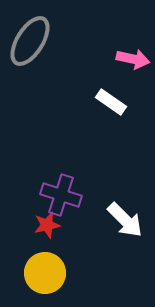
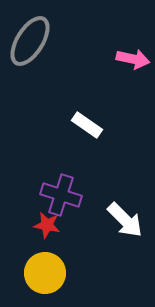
white rectangle: moved 24 px left, 23 px down
red star: rotated 24 degrees clockwise
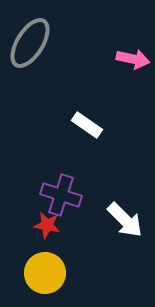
gray ellipse: moved 2 px down
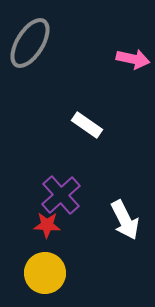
purple cross: rotated 30 degrees clockwise
white arrow: rotated 18 degrees clockwise
red star: rotated 8 degrees counterclockwise
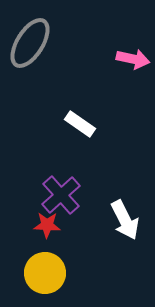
white rectangle: moved 7 px left, 1 px up
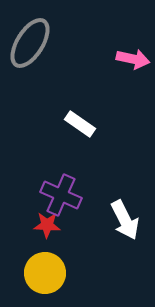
purple cross: rotated 24 degrees counterclockwise
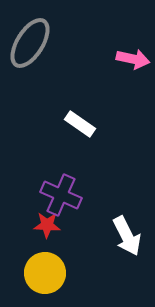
white arrow: moved 2 px right, 16 px down
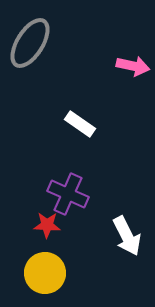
pink arrow: moved 7 px down
purple cross: moved 7 px right, 1 px up
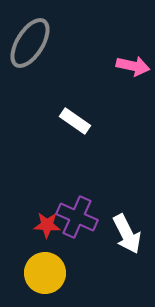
white rectangle: moved 5 px left, 3 px up
purple cross: moved 9 px right, 23 px down
white arrow: moved 2 px up
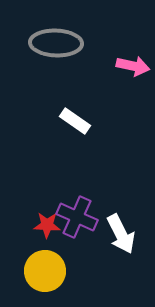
gray ellipse: moved 26 px right; rotated 60 degrees clockwise
white arrow: moved 6 px left
yellow circle: moved 2 px up
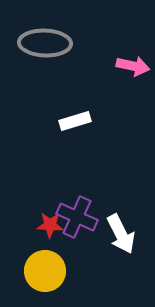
gray ellipse: moved 11 px left
white rectangle: rotated 52 degrees counterclockwise
red star: moved 3 px right
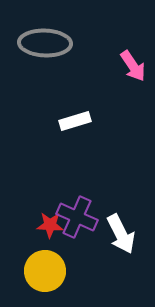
pink arrow: rotated 44 degrees clockwise
